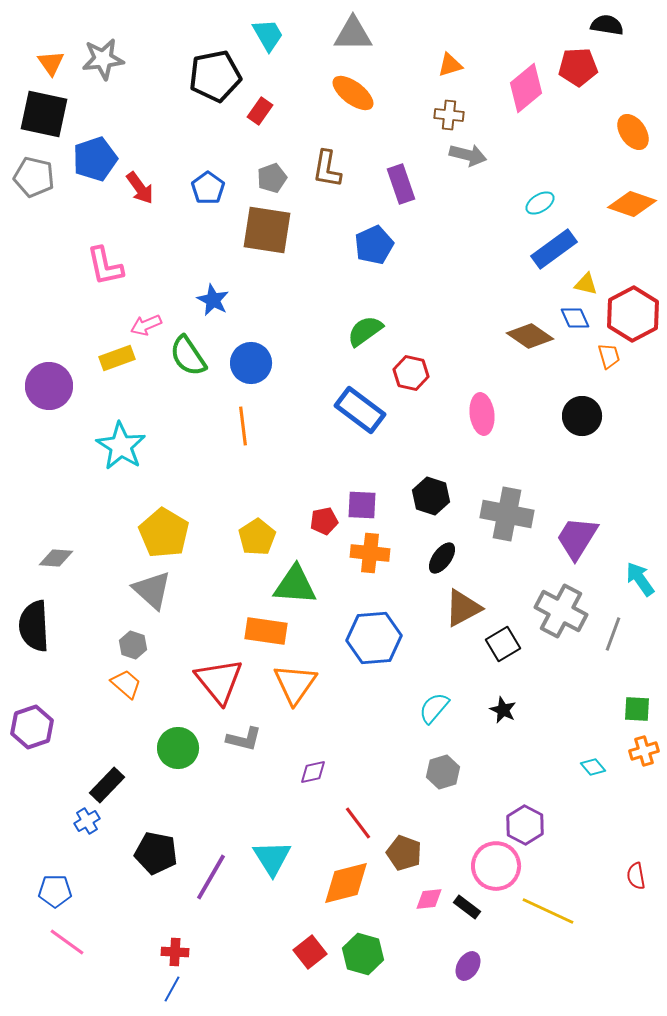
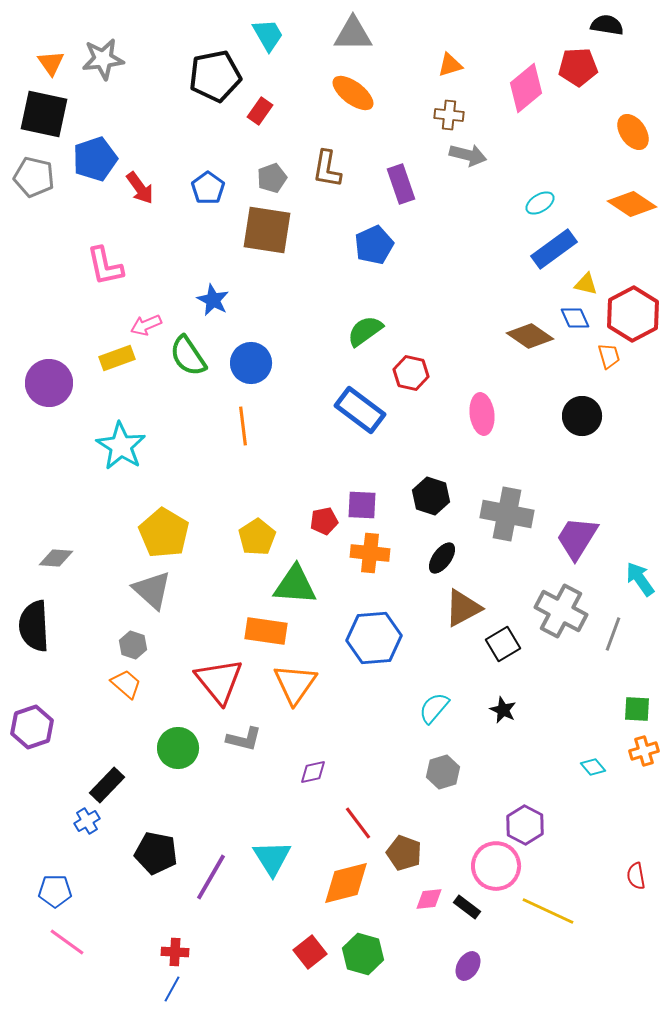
orange diamond at (632, 204): rotated 15 degrees clockwise
purple circle at (49, 386): moved 3 px up
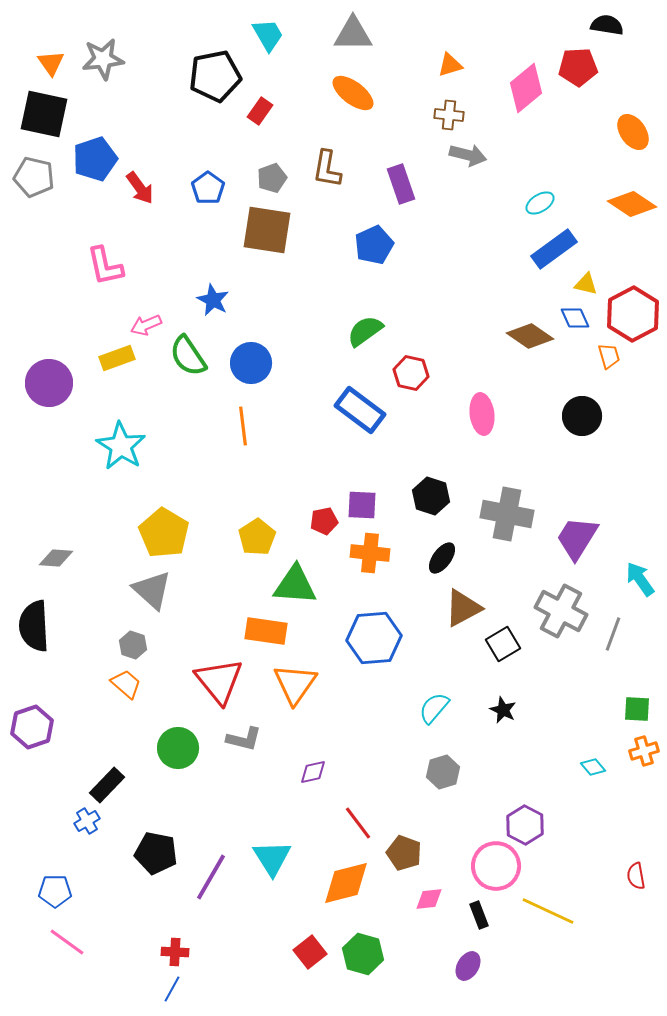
black rectangle at (467, 907): moved 12 px right, 8 px down; rotated 32 degrees clockwise
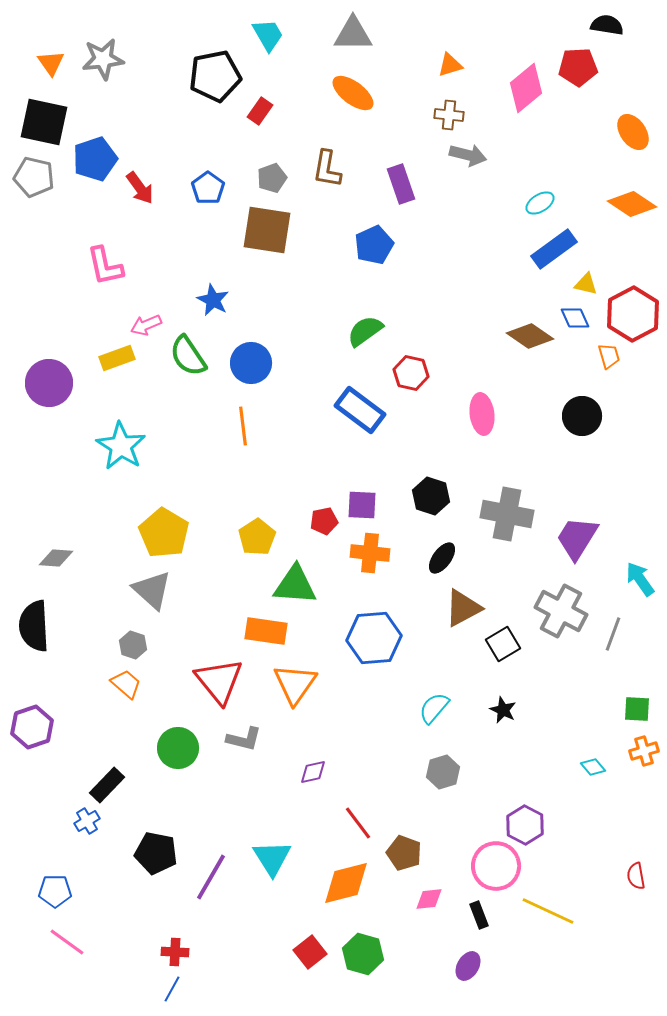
black square at (44, 114): moved 8 px down
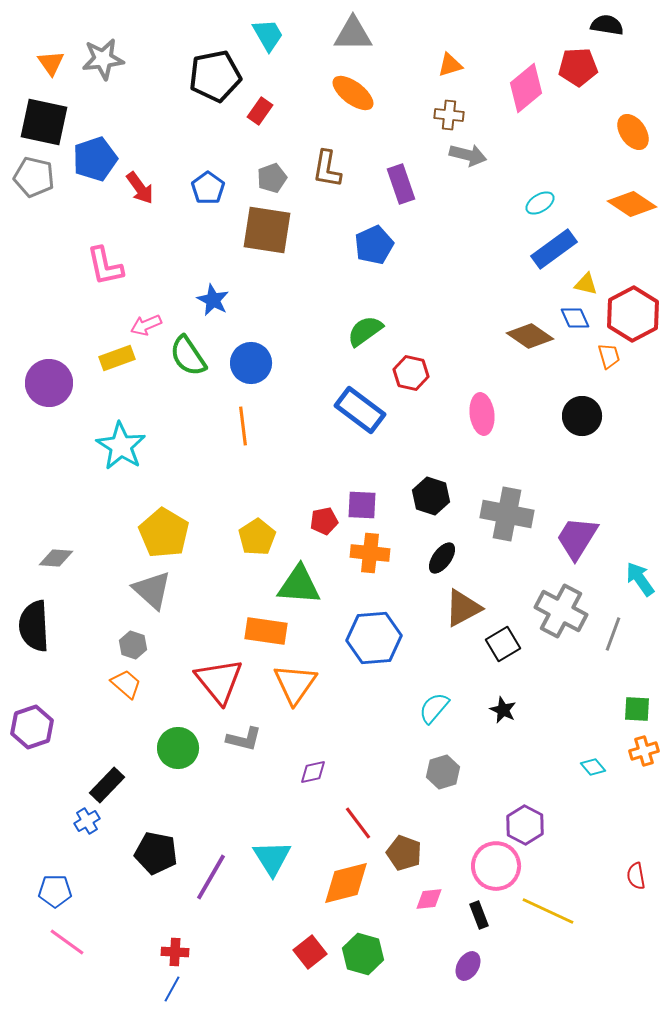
green triangle at (295, 585): moved 4 px right
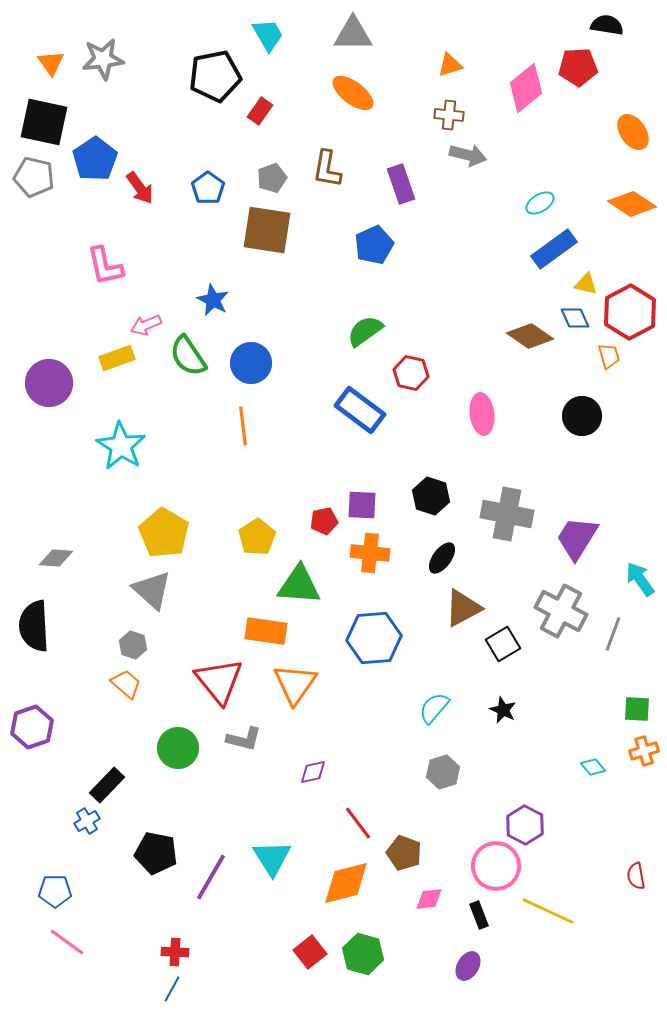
blue pentagon at (95, 159): rotated 15 degrees counterclockwise
red hexagon at (633, 314): moved 3 px left, 2 px up
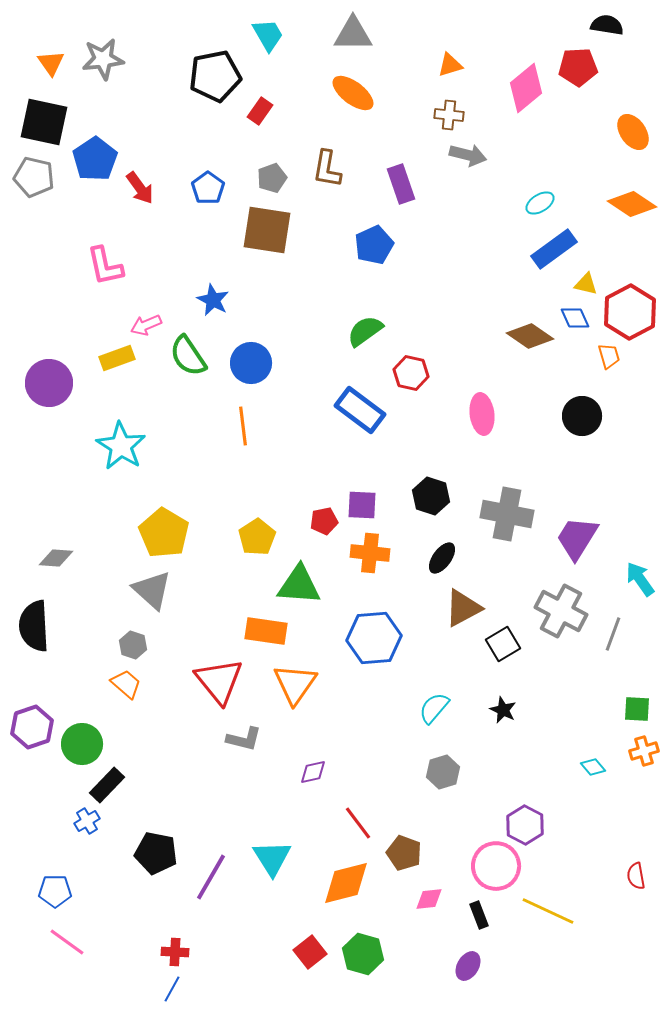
green circle at (178, 748): moved 96 px left, 4 px up
